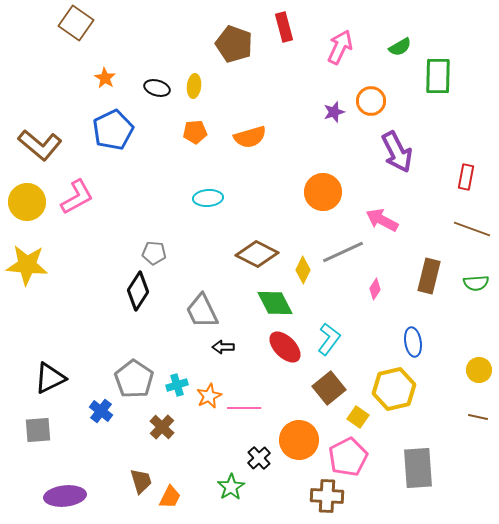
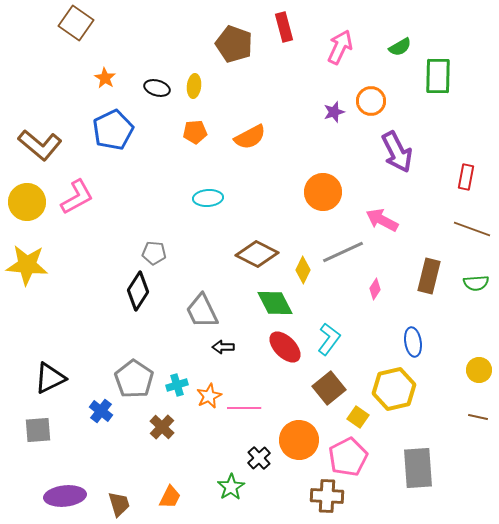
orange semicircle at (250, 137): rotated 12 degrees counterclockwise
brown trapezoid at (141, 481): moved 22 px left, 23 px down
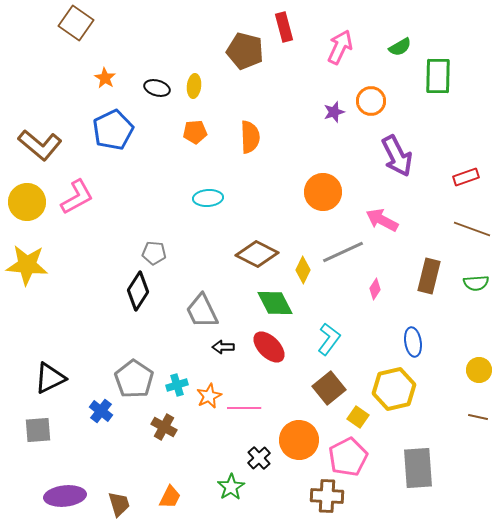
brown pentagon at (234, 44): moved 11 px right, 7 px down; rotated 6 degrees counterclockwise
orange semicircle at (250, 137): rotated 64 degrees counterclockwise
purple arrow at (397, 152): moved 4 px down
red rectangle at (466, 177): rotated 60 degrees clockwise
red ellipse at (285, 347): moved 16 px left
brown cross at (162, 427): moved 2 px right; rotated 15 degrees counterclockwise
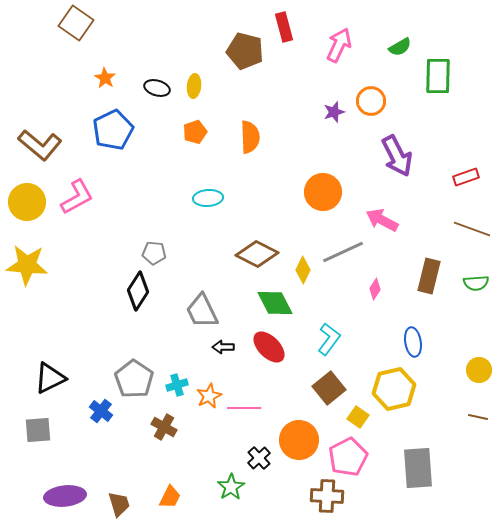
pink arrow at (340, 47): moved 1 px left, 2 px up
orange pentagon at (195, 132): rotated 15 degrees counterclockwise
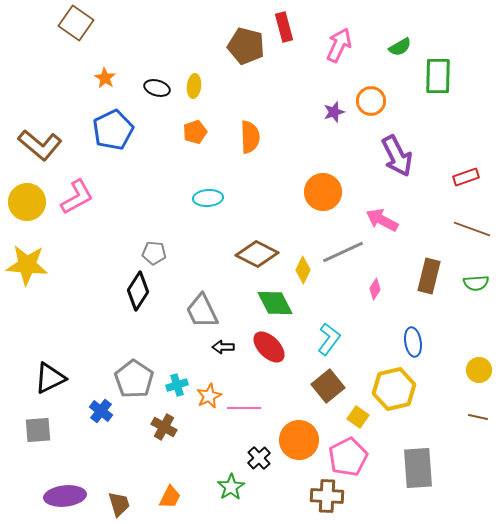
brown pentagon at (245, 51): moved 1 px right, 5 px up
brown square at (329, 388): moved 1 px left, 2 px up
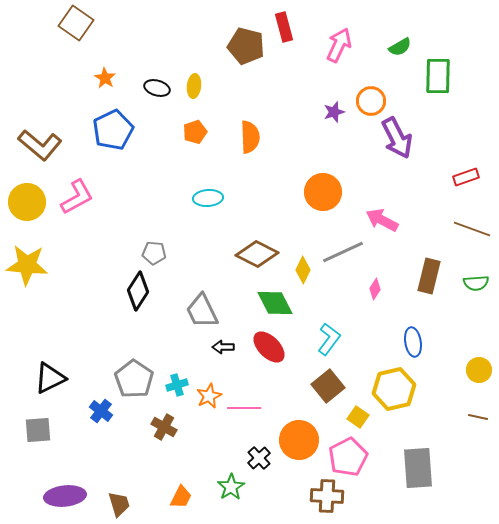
purple arrow at (397, 156): moved 18 px up
orange trapezoid at (170, 497): moved 11 px right
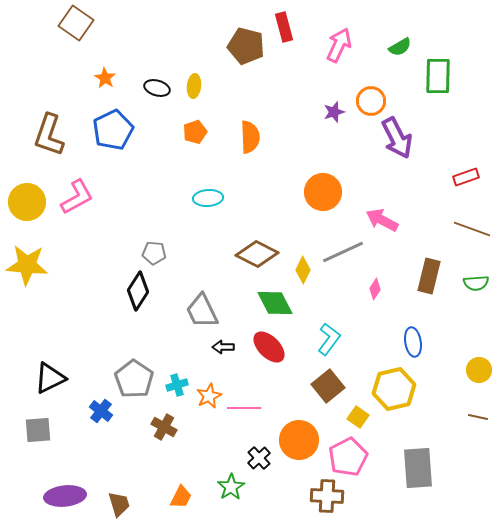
brown L-shape at (40, 145): moved 9 px right, 10 px up; rotated 69 degrees clockwise
